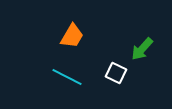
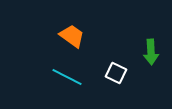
orange trapezoid: rotated 84 degrees counterclockwise
green arrow: moved 9 px right, 3 px down; rotated 45 degrees counterclockwise
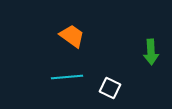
white square: moved 6 px left, 15 px down
cyan line: rotated 32 degrees counterclockwise
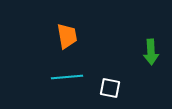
orange trapezoid: moved 5 px left; rotated 44 degrees clockwise
white square: rotated 15 degrees counterclockwise
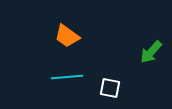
orange trapezoid: rotated 136 degrees clockwise
green arrow: rotated 45 degrees clockwise
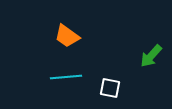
green arrow: moved 4 px down
cyan line: moved 1 px left
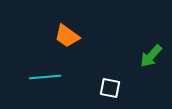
cyan line: moved 21 px left
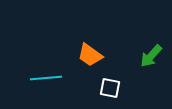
orange trapezoid: moved 23 px right, 19 px down
cyan line: moved 1 px right, 1 px down
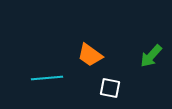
cyan line: moved 1 px right
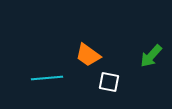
orange trapezoid: moved 2 px left
white square: moved 1 px left, 6 px up
